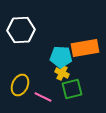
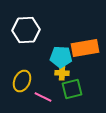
white hexagon: moved 5 px right
yellow cross: rotated 24 degrees counterclockwise
yellow ellipse: moved 2 px right, 4 px up
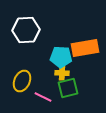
green square: moved 4 px left, 1 px up
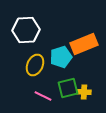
orange rectangle: moved 1 px left, 4 px up; rotated 12 degrees counterclockwise
cyan pentagon: rotated 20 degrees counterclockwise
yellow cross: moved 22 px right, 19 px down
yellow ellipse: moved 13 px right, 16 px up
pink line: moved 1 px up
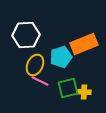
white hexagon: moved 5 px down
pink line: moved 3 px left, 15 px up
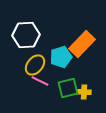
orange rectangle: moved 2 px left; rotated 24 degrees counterclockwise
yellow ellipse: rotated 15 degrees clockwise
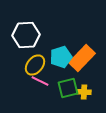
orange rectangle: moved 14 px down
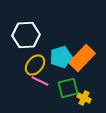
yellow cross: moved 6 px down; rotated 24 degrees clockwise
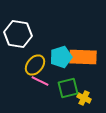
white hexagon: moved 8 px left, 1 px up; rotated 12 degrees clockwise
orange rectangle: moved 1 px right, 1 px up; rotated 48 degrees clockwise
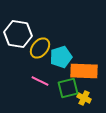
orange rectangle: moved 1 px right, 14 px down
yellow ellipse: moved 5 px right, 17 px up
